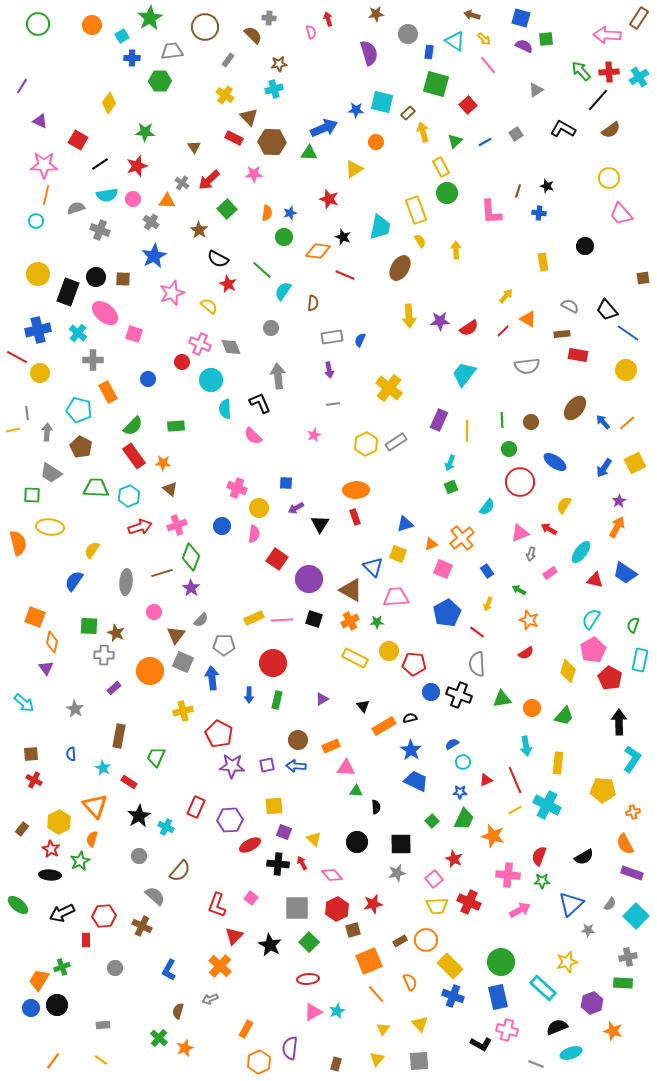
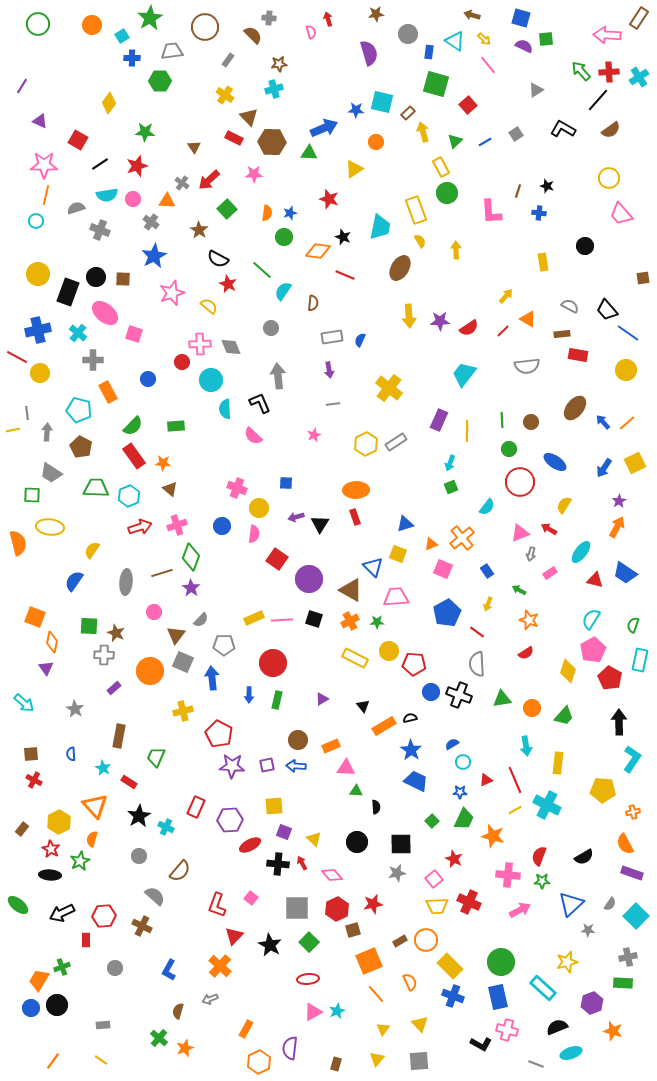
pink cross at (200, 344): rotated 25 degrees counterclockwise
purple arrow at (296, 508): moved 9 px down; rotated 14 degrees clockwise
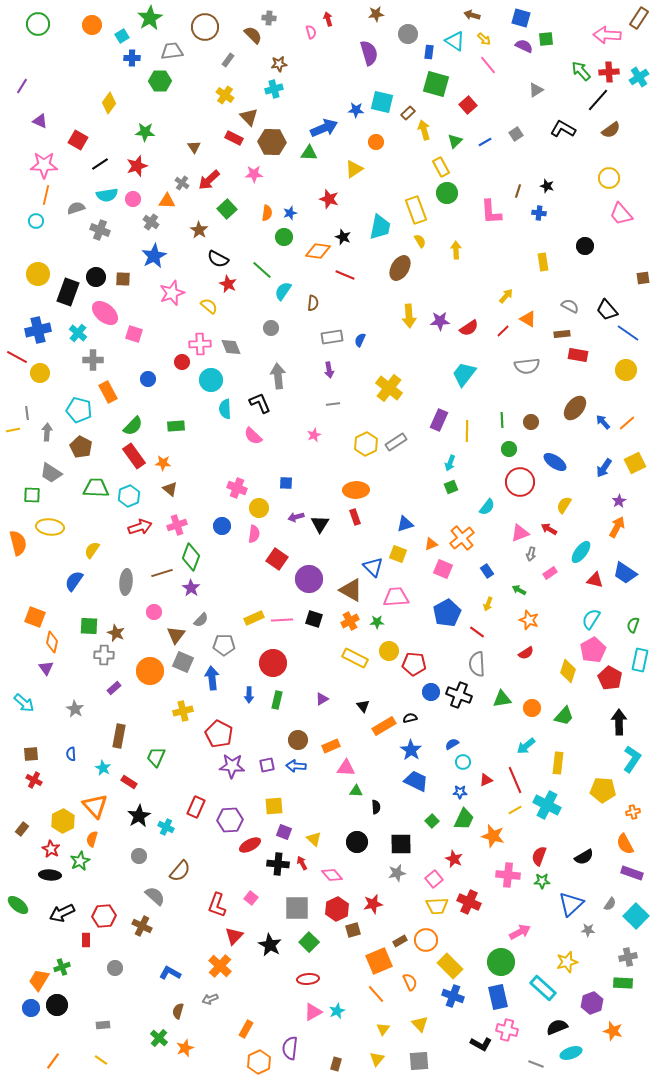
yellow arrow at (423, 132): moved 1 px right, 2 px up
cyan arrow at (526, 746): rotated 60 degrees clockwise
yellow hexagon at (59, 822): moved 4 px right, 1 px up
pink arrow at (520, 910): moved 22 px down
orange square at (369, 961): moved 10 px right
blue L-shape at (169, 970): moved 1 px right, 3 px down; rotated 90 degrees clockwise
